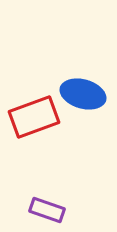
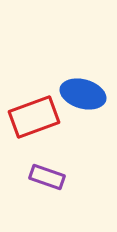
purple rectangle: moved 33 px up
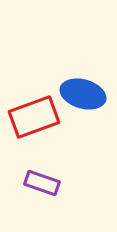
purple rectangle: moved 5 px left, 6 px down
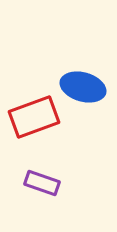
blue ellipse: moved 7 px up
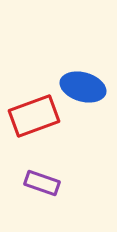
red rectangle: moved 1 px up
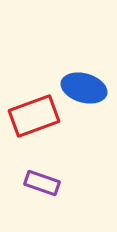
blue ellipse: moved 1 px right, 1 px down
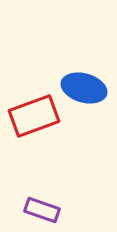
purple rectangle: moved 27 px down
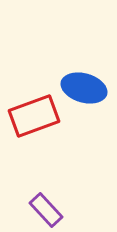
purple rectangle: moved 4 px right; rotated 28 degrees clockwise
